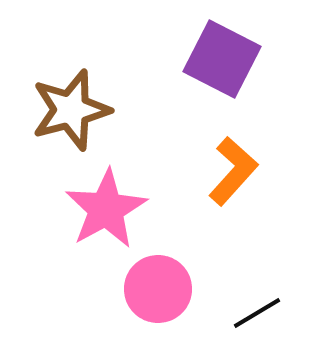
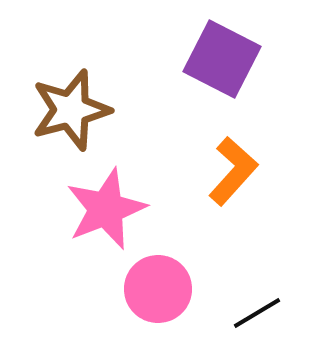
pink star: rotated 8 degrees clockwise
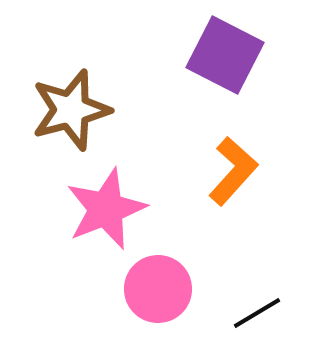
purple square: moved 3 px right, 4 px up
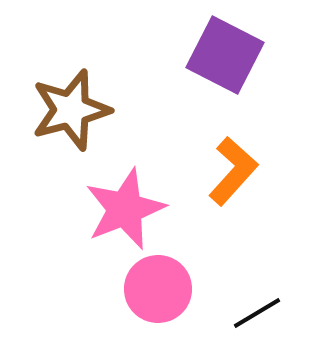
pink star: moved 19 px right
